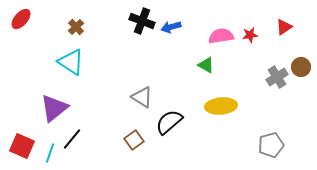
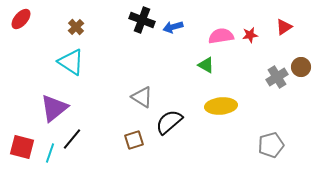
black cross: moved 1 px up
blue arrow: moved 2 px right
brown square: rotated 18 degrees clockwise
red square: moved 1 px down; rotated 10 degrees counterclockwise
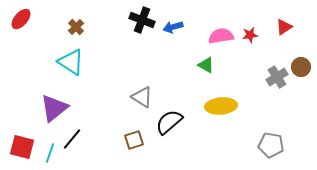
gray pentagon: rotated 25 degrees clockwise
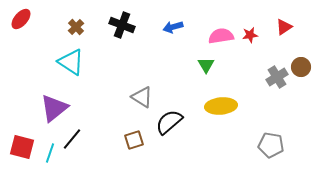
black cross: moved 20 px left, 5 px down
green triangle: rotated 30 degrees clockwise
